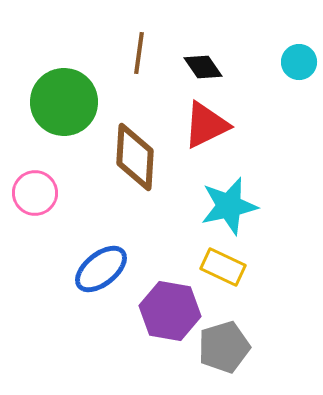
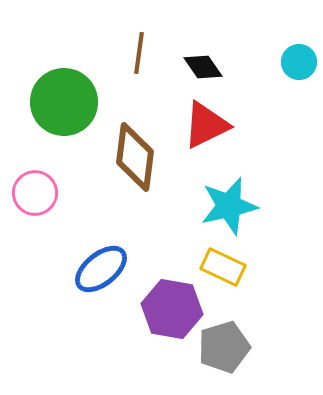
brown diamond: rotated 4 degrees clockwise
purple hexagon: moved 2 px right, 2 px up
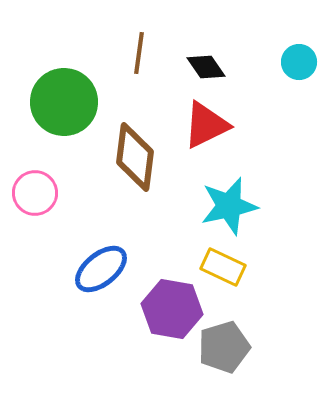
black diamond: moved 3 px right
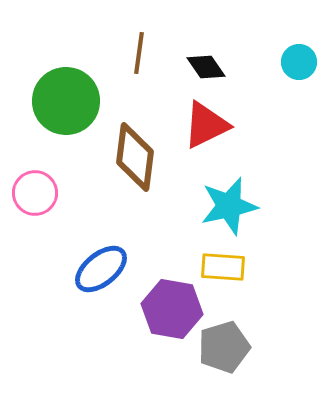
green circle: moved 2 px right, 1 px up
yellow rectangle: rotated 21 degrees counterclockwise
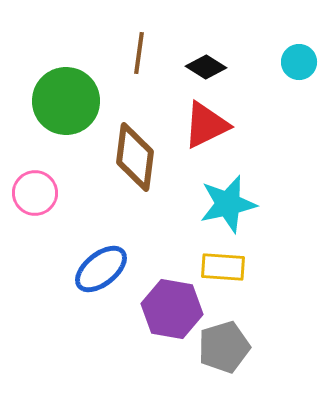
black diamond: rotated 24 degrees counterclockwise
cyan star: moved 1 px left, 2 px up
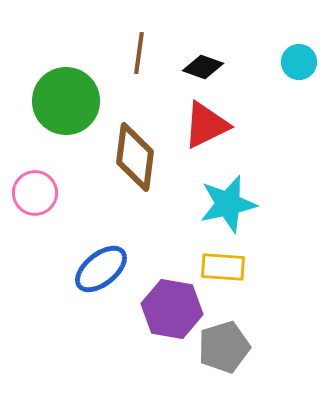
black diamond: moved 3 px left; rotated 12 degrees counterclockwise
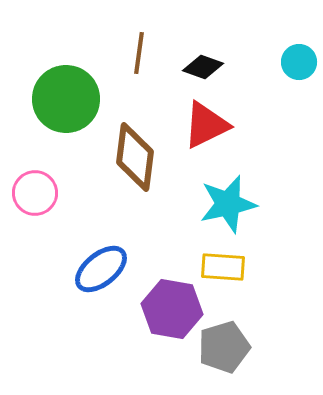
green circle: moved 2 px up
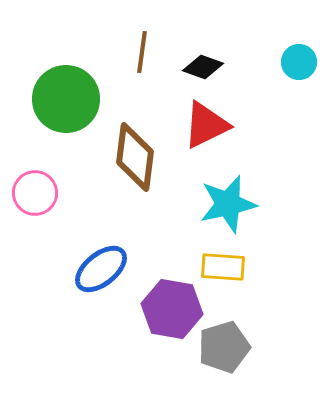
brown line: moved 3 px right, 1 px up
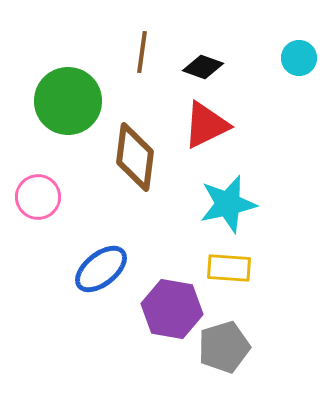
cyan circle: moved 4 px up
green circle: moved 2 px right, 2 px down
pink circle: moved 3 px right, 4 px down
yellow rectangle: moved 6 px right, 1 px down
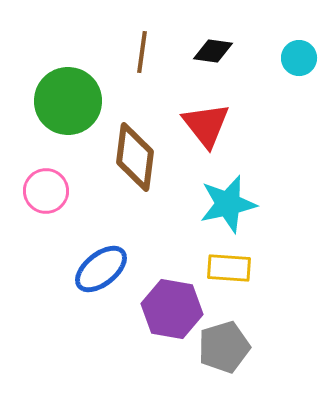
black diamond: moved 10 px right, 16 px up; rotated 12 degrees counterclockwise
red triangle: rotated 42 degrees counterclockwise
pink circle: moved 8 px right, 6 px up
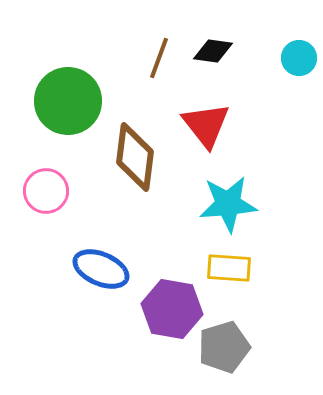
brown line: moved 17 px right, 6 px down; rotated 12 degrees clockwise
cyan star: rotated 8 degrees clockwise
blue ellipse: rotated 62 degrees clockwise
